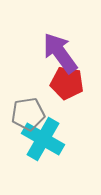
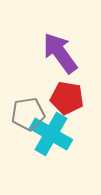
red pentagon: moved 15 px down
cyan cross: moved 8 px right, 5 px up
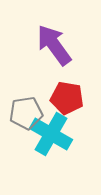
purple arrow: moved 6 px left, 8 px up
gray pentagon: moved 2 px left, 1 px up
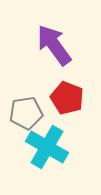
red pentagon: rotated 12 degrees clockwise
cyan cross: moved 4 px left, 13 px down
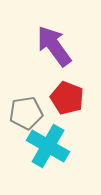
purple arrow: moved 1 px down
cyan cross: moved 1 px right, 1 px up
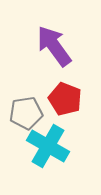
red pentagon: moved 2 px left, 1 px down
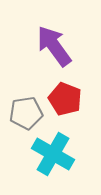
cyan cross: moved 5 px right, 8 px down
